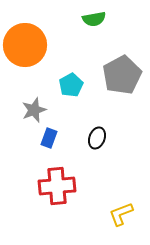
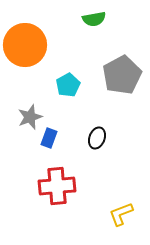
cyan pentagon: moved 3 px left
gray star: moved 4 px left, 7 px down
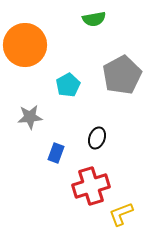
gray star: rotated 15 degrees clockwise
blue rectangle: moved 7 px right, 15 px down
red cross: moved 34 px right; rotated 12 degrees counterclockwise
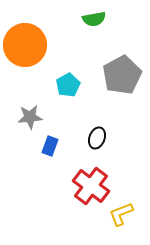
blue rectangle: moved 6 px left, 7 px up
red cross: rotated 36 degrees counterclockwise
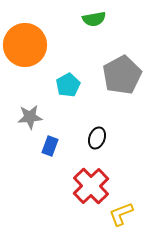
red cross: rotated 9 degrees clockwise
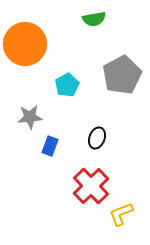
orange circle: moved 1 px up
cyan pentagon: moved 1 px left
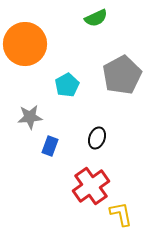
green semicircle: moved 2 px right, 1 px up; rotated 15 degrees counterclockwise
red cross: rotated 9 degrees clockwise
yellow L-shape: rotated 100 degrees clockwise
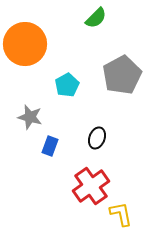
green semicircle: rotated 20 degrees counterclockwise
gray star: rotated 20 degrees clockwise
